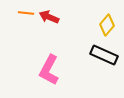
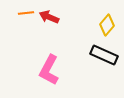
orange line: rotated 14 degrees counterclockwise
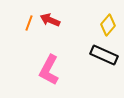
orange line: moved 3 px right, 10 px down; rotated 63 degrees counterclockwise
red arrow: moved 1 px right, 3 px down
yellow diamond: moved 1 px right
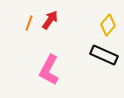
red arrow: rotated 102 degrees clockwise
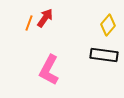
red arrow: moved 5 px left, 2 px up
black rectangle: rotated 16 degrees counterclockwise
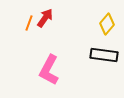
yellow diamond: moved 1 px left, 1 px up
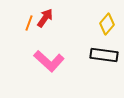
pink L-shape: moved 9 px up; rotated 76 degrees counterclockwise
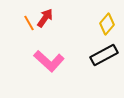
orange line: rotated 49 degrees counterclockwise
black rectangle: rotated 36 degrees counterclockwise
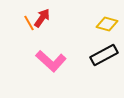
red arrow: moved 3 px left
yellow diamond: rotated 65 degrees clockwise
pink L-shape: moved 2 px right
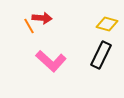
red arrow: rotated 60 degrees clockwise
orange line: moved 3 px down
black rectangle: moved 3 px left; rotated 36 degrees counterclockwise
